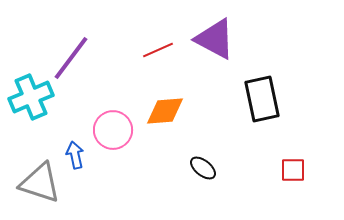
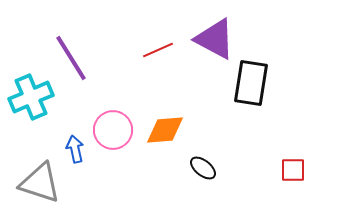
purple line: rotated 69 degrees counterclockwise
black rectangle: moved 11 px left, 16 px up; rotated 21 degrees clockwise
orange diamond: moved 19 px down
blue arrow: moved 6 px up
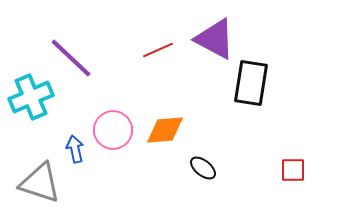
purple line: rotated 15 degrees counterclockwise
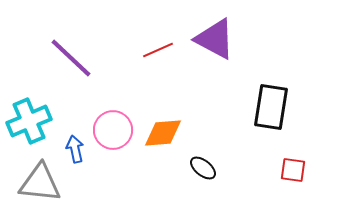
black rectangle: moved 20 px right, 24 px down
cyan cross: moved 2 px left, 24 px down
orange diamond: moved 2 px left, 3 px down
red square: rotated 8 degrees clockwise
gray triangle: rotated 12 degrees counterclockwise
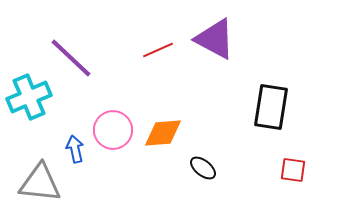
cyan cross: moved 24 px up
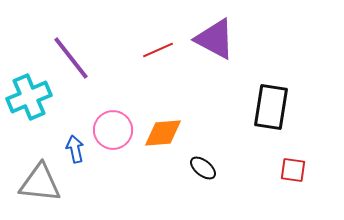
purple line: rotated 9 degrees clockwise
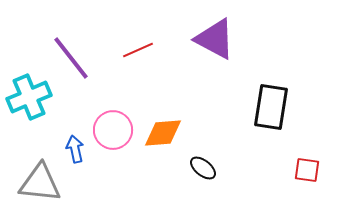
red line: moved 20 px left
red square: moved 14 px right
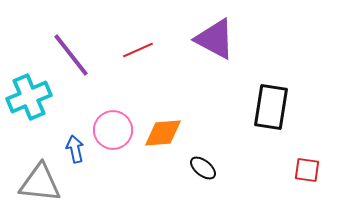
purple line: moved 3 px up
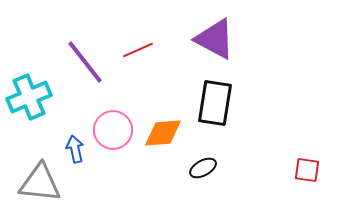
purple line: moved 14 px right, 7 px down
black rectangle: moved 56 px left, 4 px up
black ellipse: rotated 68 degrees counterclockwise
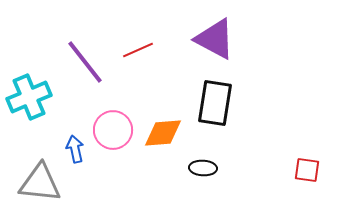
black ellipse: rotated 32 degrees clockwise
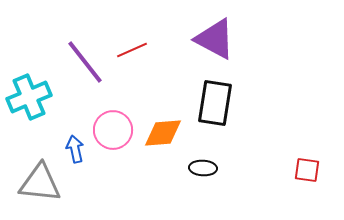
red line: moved 6 px left
